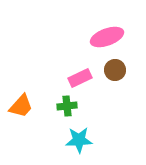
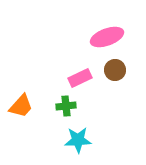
green cross: moved 1 px left
cyan star: moved 1 px left
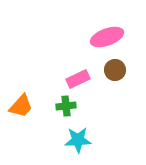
pink rectangle: moved 2 px left, 1 px down
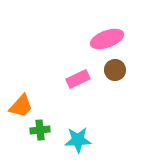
pink ellipse: moved 2 px down
green cross: moved 26 px left, 24 px down
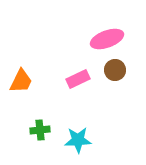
orange trapezoid: moved 25 px up; rotated 16 degrees counterclockwise
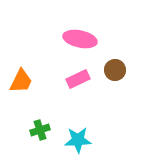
pink ellipse: moved 27 px left; rotated 32 degrees clockwise
green cross: rotated 12 degrees counterclockwise
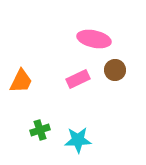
pink ellipse: moved 14 px right
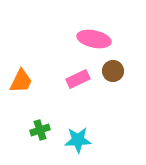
brown circle: moved 2 px left, 1 px down
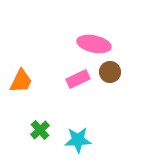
pink ellipse: moved 5 px down
brown circle: moved 3 px left, 1 px down
green cross: rotated 24 degrees counterclockwise
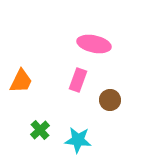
brown circle: moved 28 px down
pink rectangle: moved 1 px down; rotated 45 degrees counterclockwise
cyan star: rotated 8 degrees clockwise
